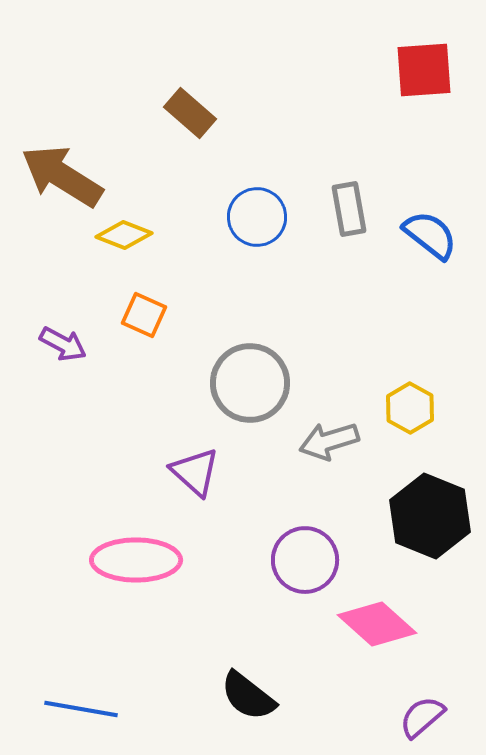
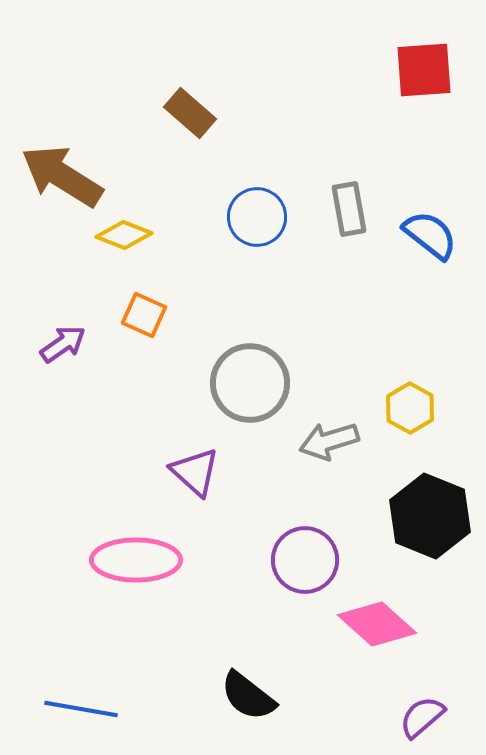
purple arrow: rotated 63 degrees counterclockwise
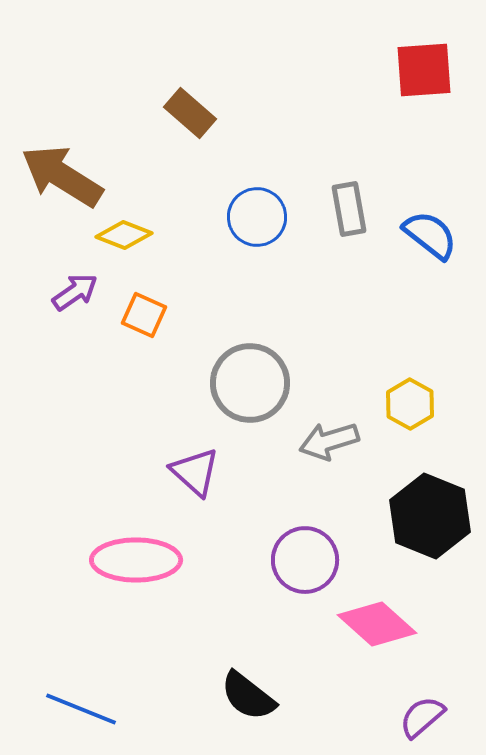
purple arrow: moved 12 px right, 52 px up
yellow hexagon: moved 4 px up
blue line: rotated 12 degrees clockwise
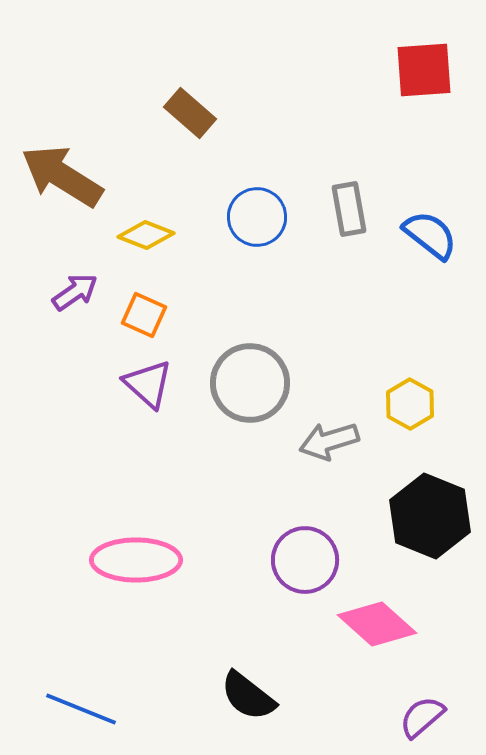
yellow diamond: moved 22 px right
purple triangle: moved 47 px left, 88 px up
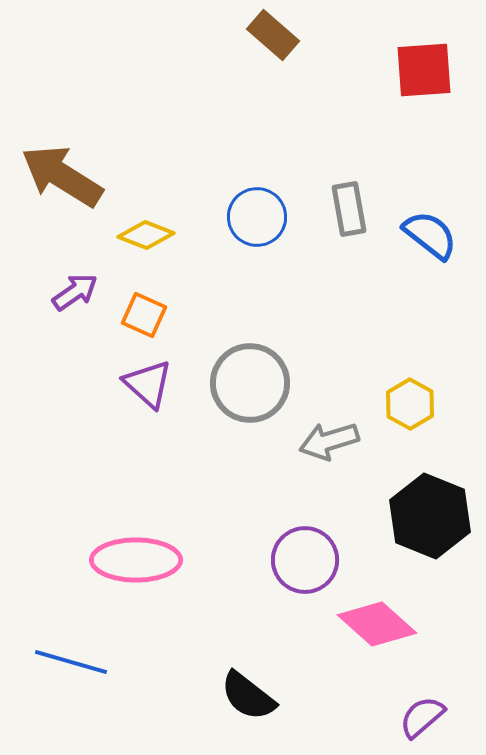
brown rectangle: moved 83 px right, 78 px up
blue line: moved 10 px left, 47 px up; rotated 6 degrees counterclockwise
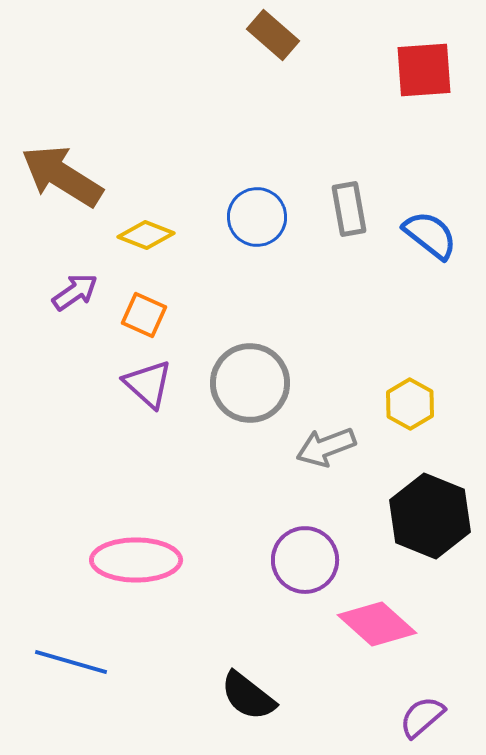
gray arrow: moved 3 px left, 6 px down; rotated 4 degrees counterclockwise
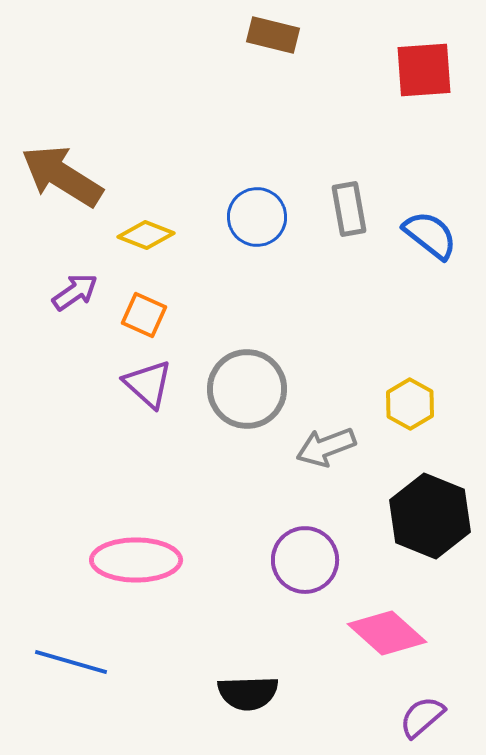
brown rectangle: rotated 27 degrees counterclockwise
gray circle: moved 3 px left, 6 px down
pink diamond: moved 10 px right, 9 px down
black semicircle: moved 3 px up; rotated 40 degrees counterclockwise
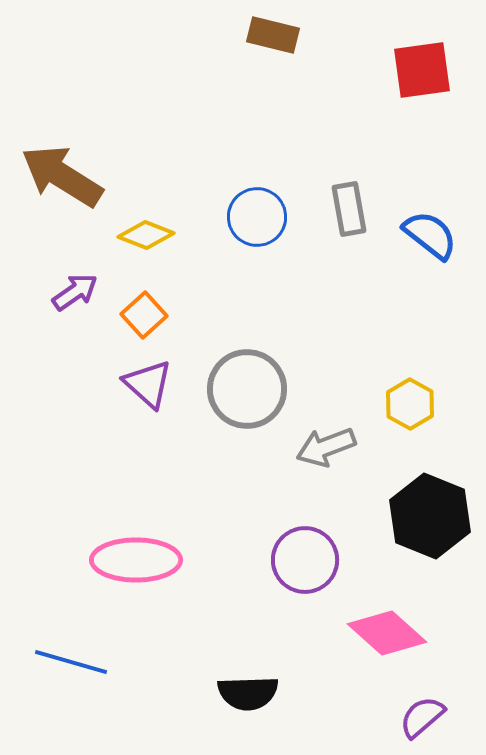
red square: moved 2 px left; rotated 4 degrees counterclockwise
orange square: rotated 24 degrees clockwise
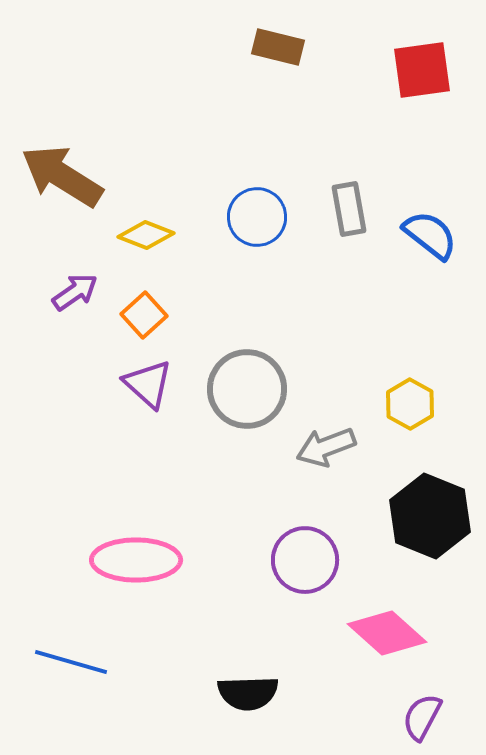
brown rectangle: moved 5 px right, 12 px down
purple semicircle: rotated 21 degrees counterclockwise
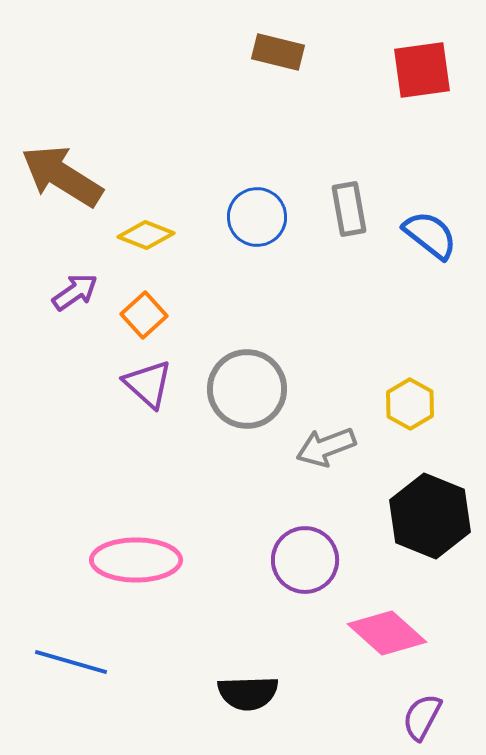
brown rectangle: moved 5 px down
